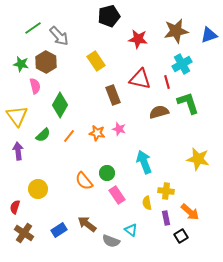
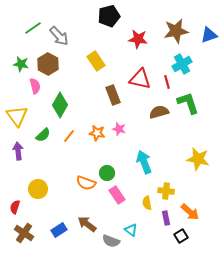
brown hexagon: moved 2 px right, 2 px down
orange semicircle: moved 2 px right, 2 px down; rotated 30 degrees counterclockwise
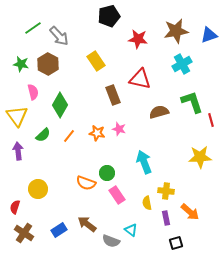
red line: moved 44 px right, 38 px down
pink semicircle: moved 2 px left, 6 px down
green L-shape: moved 4 px right, 1 px up
yellow star: moved 2 px right, 2 px up; rotated 15 degrees counterclockwise
black square: moved 5 px left, 7 px down; rotated 16 degrees clockwise
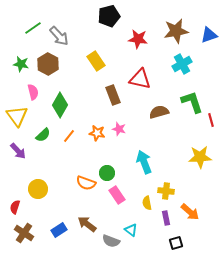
purple arrow: rotated 144 degrees clockwise
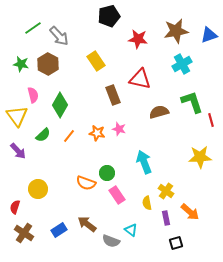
pink semicircle: moved 3 px down
yellow cross: rotated 28 degrees clockwise
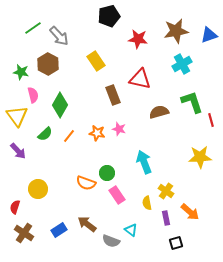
green star: moved 8 px down
green semicircle: moved 2 px right, 1 px up
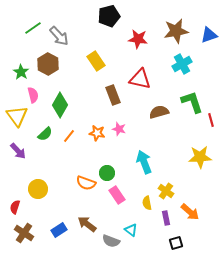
green star: rotated 21 degrees clockwise
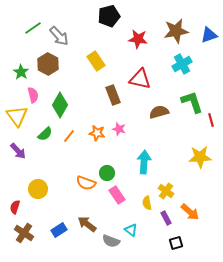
cyan arrow: rotated 25 degrees clockwise
purple rectangle: rotated 16 degrees counterclockwise
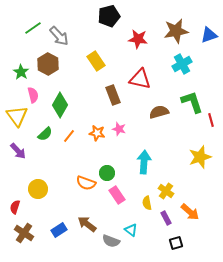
yellow star: rotated 15 degrees counterclockwise
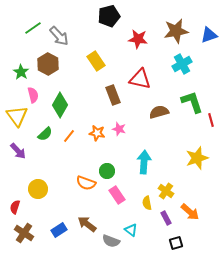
yellow star: moved 3 px left, 1 px down
green circle: moved 2 px up
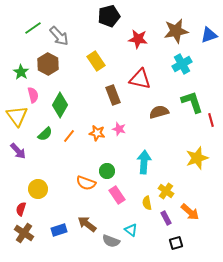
red semicircle: moved 6 px right, 2 px down
blue rectangle: rotated 14 degrees clockwise
